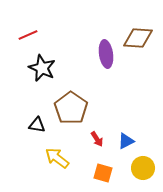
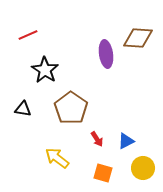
black star: moved 3 px right, 2 px down; rotated 8 degrees clockwise
black triangle: moved 14 px left, 16 px up
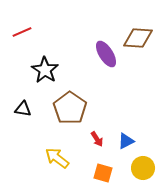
red line: moved 6 px left, 3 px up
purple ellipse: rotated 24 degrees counterclockwise
brown pentagon: moved 1 px left
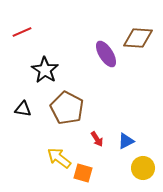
brown pentagon: moved 3 px left; rotated 8 degrees counterclockwise
yellow arrow: moved 2 px right
orange square: moved 20 px left
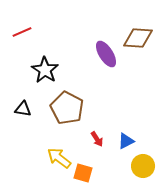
yellow circle: moved 2 px up
